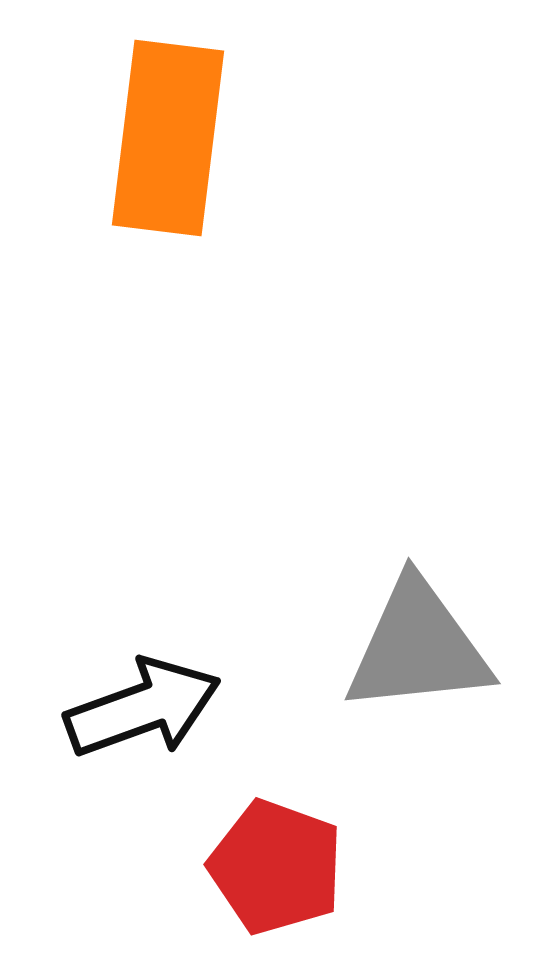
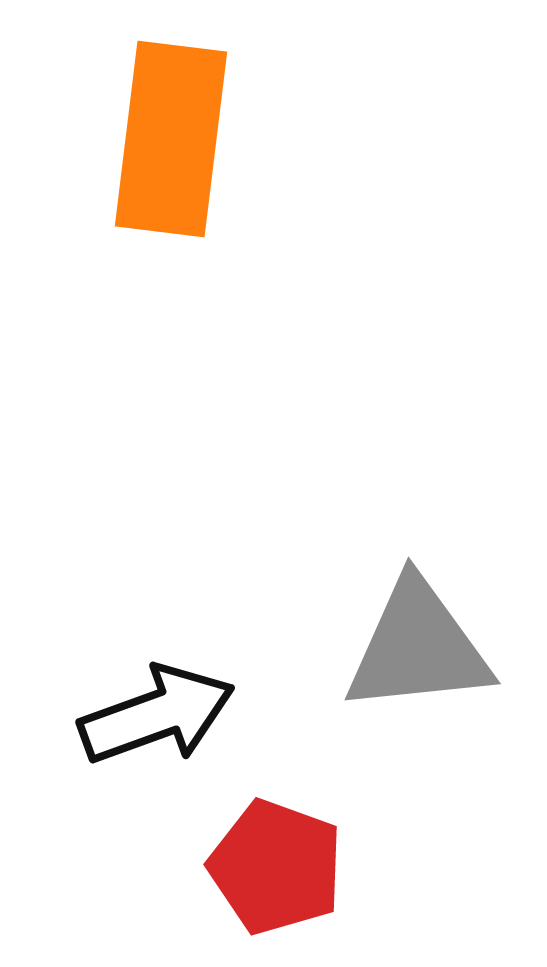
orange rectangle: moved 3 px right, 1 px down
black arrow: moved 14 px right, 7 px down
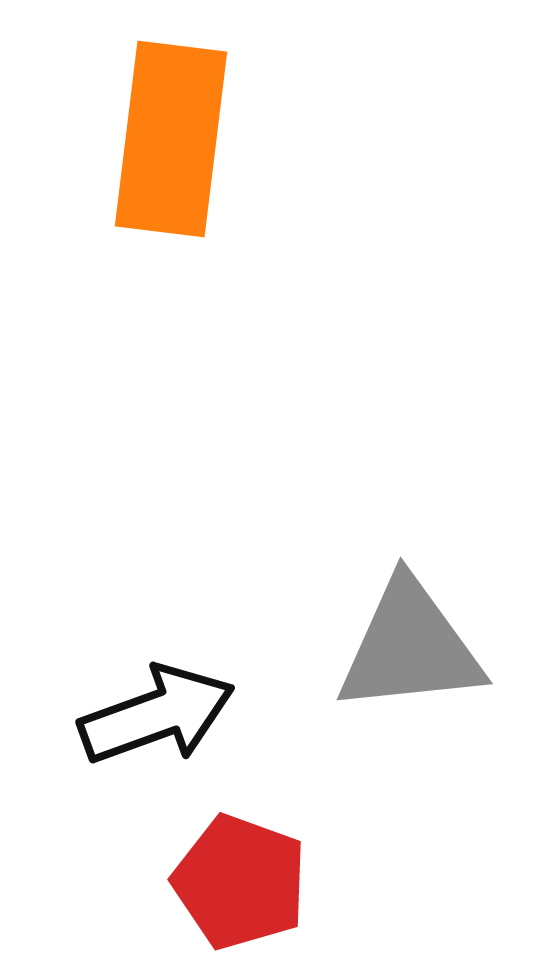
gray triangle: moved 8 px left
red pentagon: moved 36 px left, 15 px down
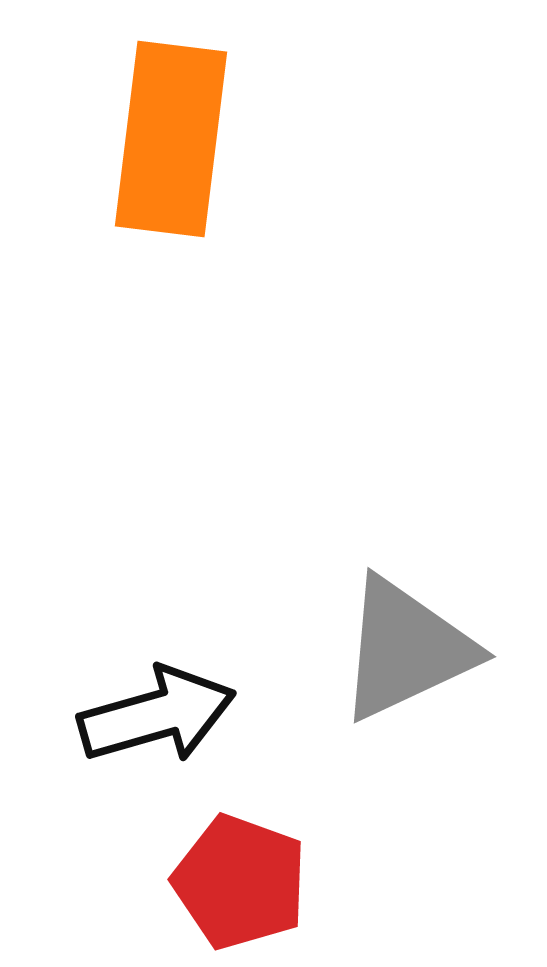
gray triangle: moved 4 px left, 2 px down; rotated 19 degrees counterclockwise
black arrow: rotated 4 degrees clockwise
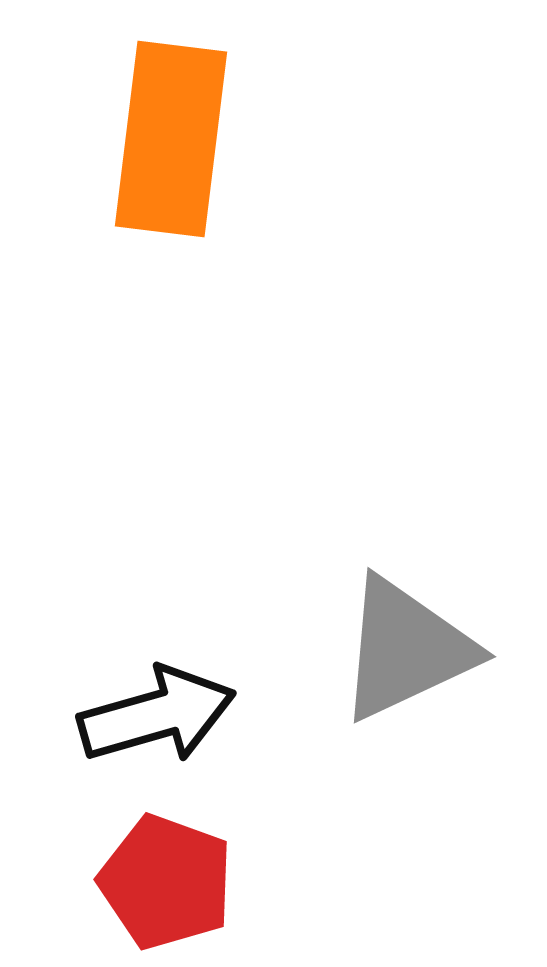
red pentagon: moved 74 px left
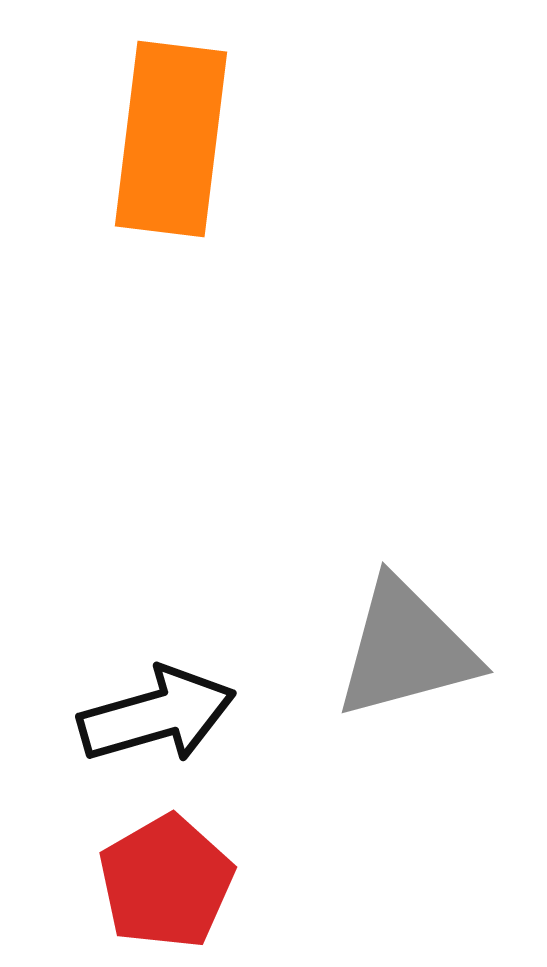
gray triangle: rotated 10 degrees clockwise
red pentagon: rotated 22 degrees clockwise
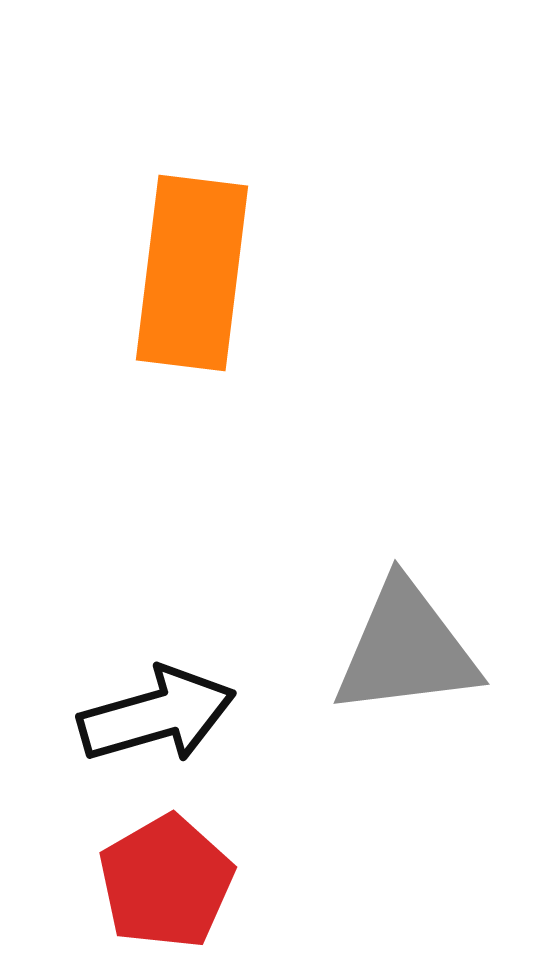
orange rectangle: moved 21 px right, 134 px down
gray triangle: rotated 8 degrees clockwise
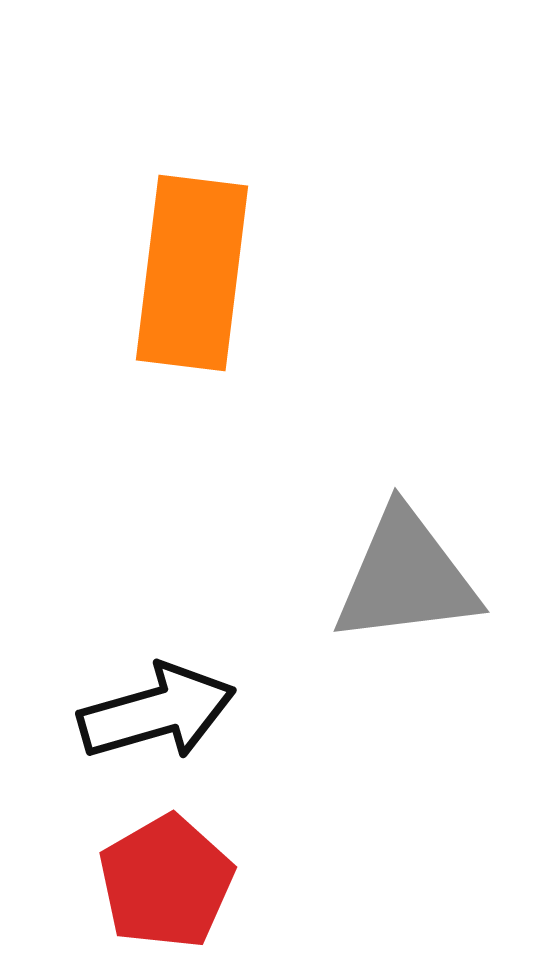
gray triangle: moved 72 px up
black arrow: moved 3 px up
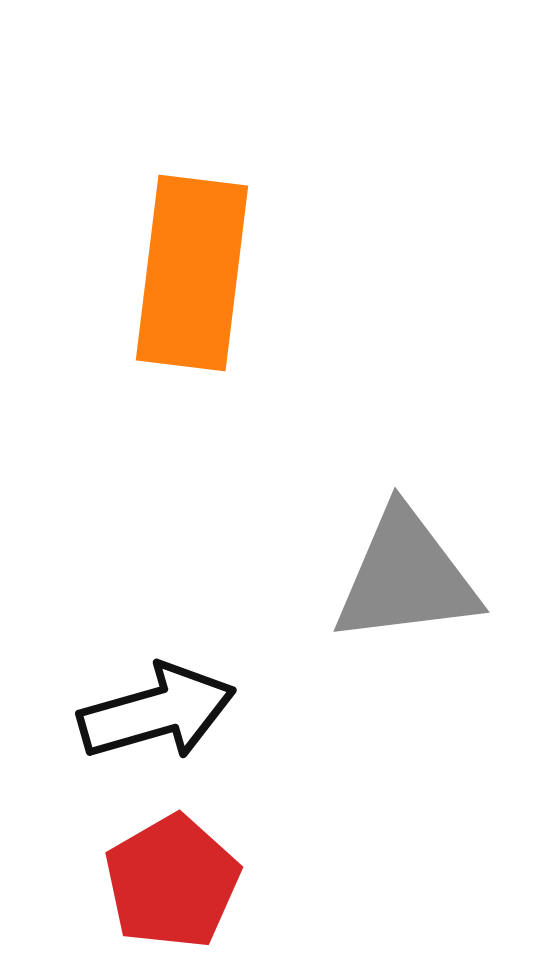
red pentagon: moved 6 px right
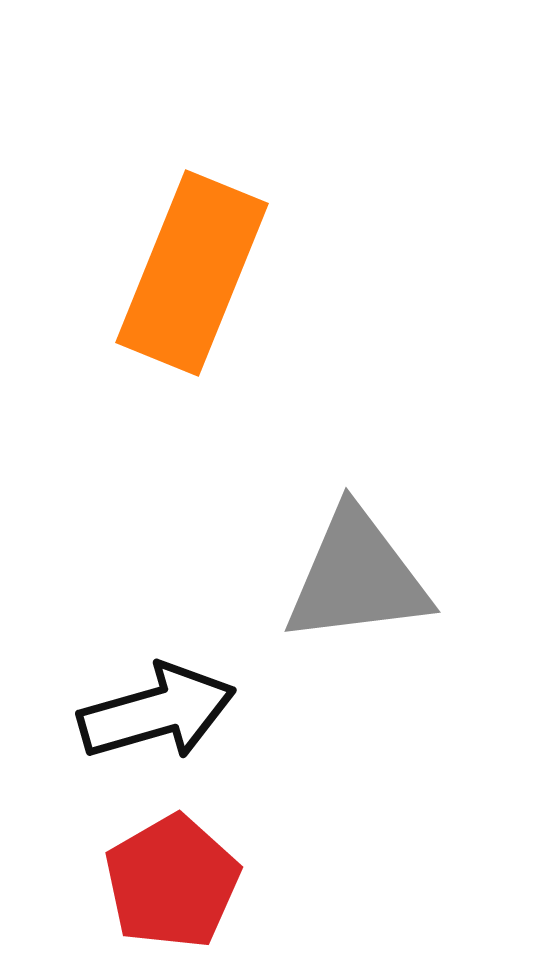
orange rectangle: rotated 15 degrees clockwise
gray triangle: moved 49 px left
